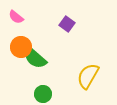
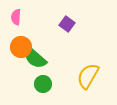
pink semicircle: rotated 56 degrees clockwise
green circle: moved 10 px up
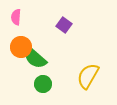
purple square: moved 3 px left, 1 px down
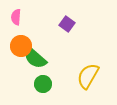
purple square: moved 3 px right, 1 px up
orange circle: moved 1 px up
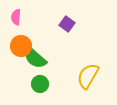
green circle: moved 3 px left
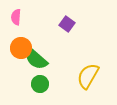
orange circle: moved 2 px down
green semicircle: moved 1 px right, 1 px down
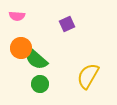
pink semicircle: moved 1 px right, 1 px up; rotated 91 degrees counterclockwise
purple square: rotated 28 degrees clockwise
